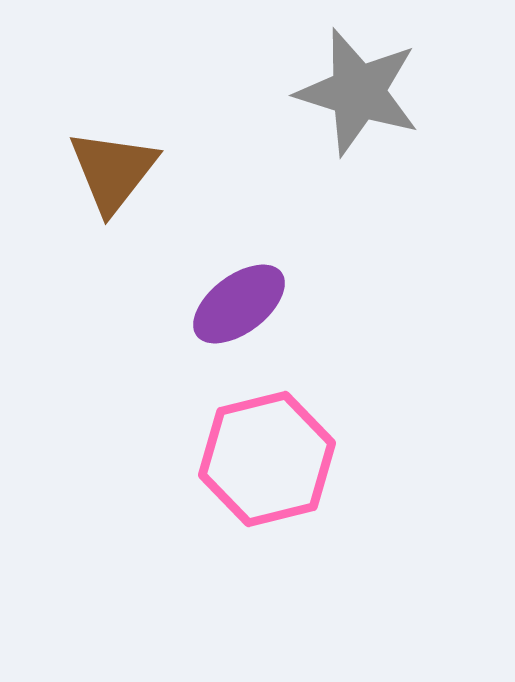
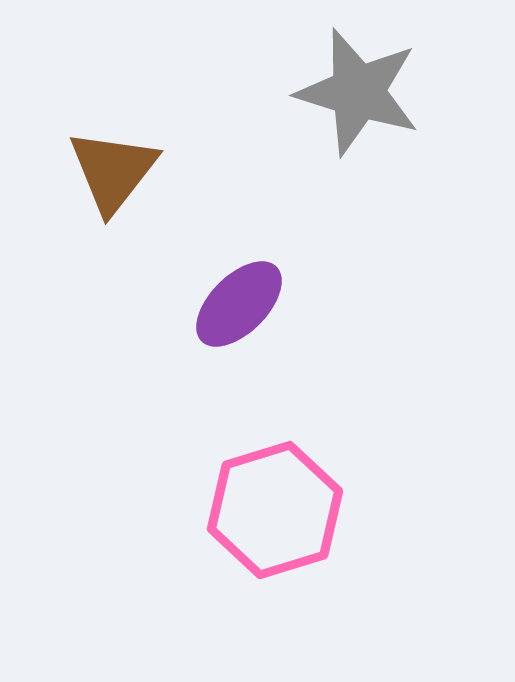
purple ellipse: rotated 8 degrees counterclockwise
pink hexagon: moved 8 px right, 51 px down; rotated 3 degrees counterclockwise
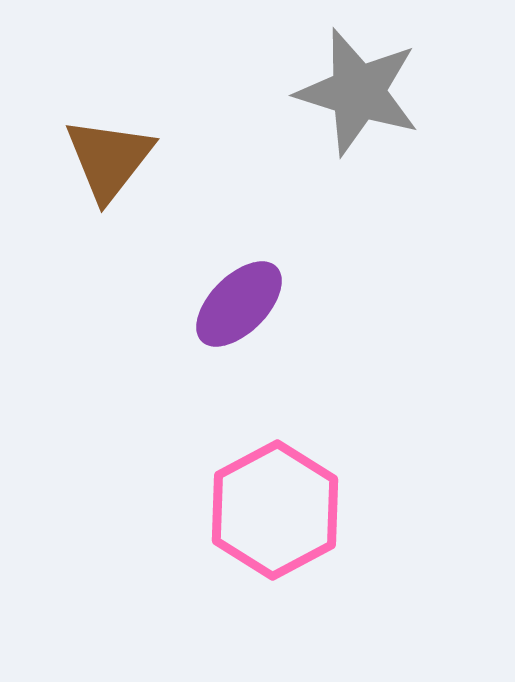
brown triangle: moved 4 px left, 12 px up
pink hexagon: rotated 11 degrees counterclockwise
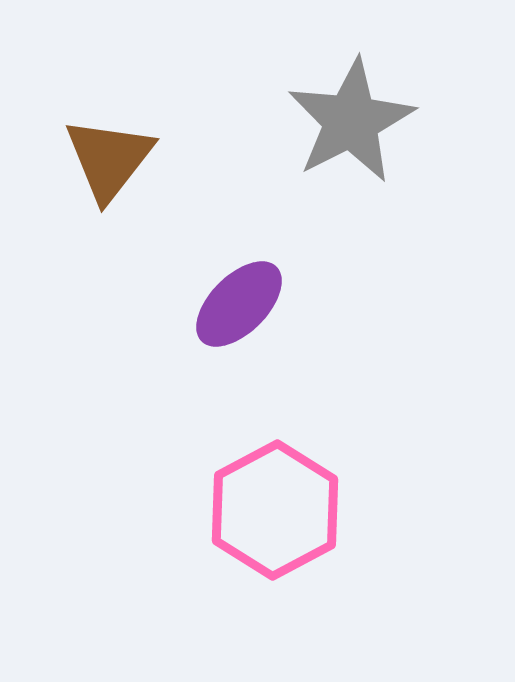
gray star: moved 7 px left, 29 px down; rotated 28 degrees clockwise
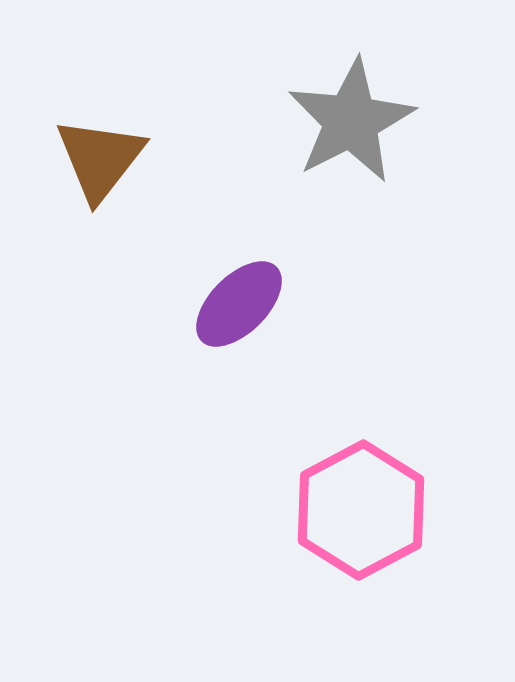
brown triangle: moved 9 px left
pink hexagon: moved 86 px right
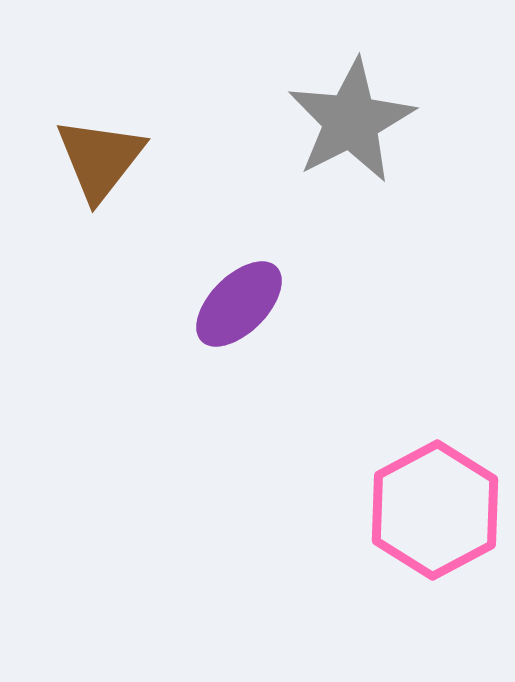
pink hexagon: moved 74 px right
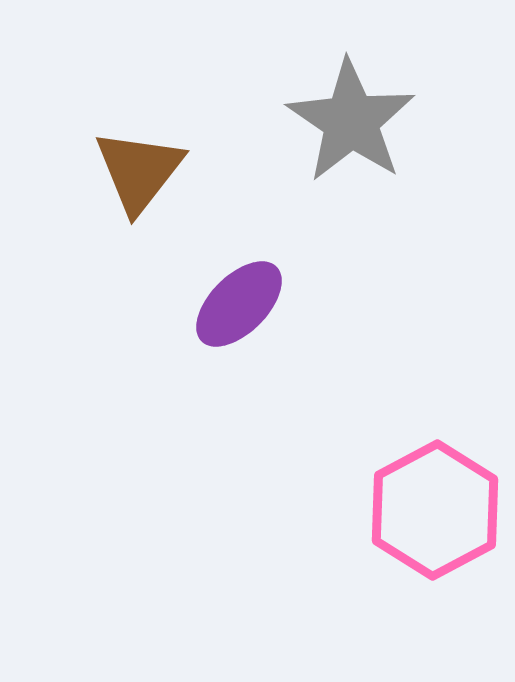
gray star: rotated 11 degrees counterclockwise
brown triangle: moved 39 px right, 12 px down
